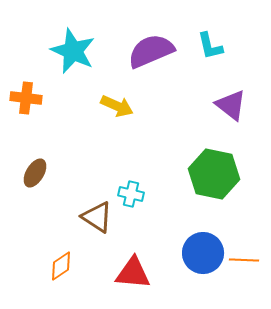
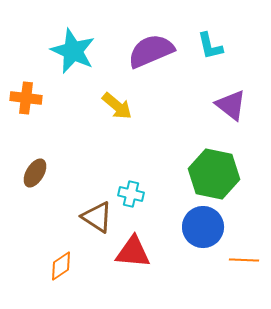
yellow arrow: rotated 16 degrees clockwise
blue circle: moved 26 px up
red triangle: moved 21 px up
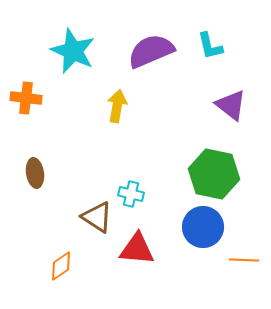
yellow arrow: rotated 120 degrees counterclockwise
brown ellipse: rotated 40 degrees counterclockwise
red triangle: moved 4 px right, 3 px up
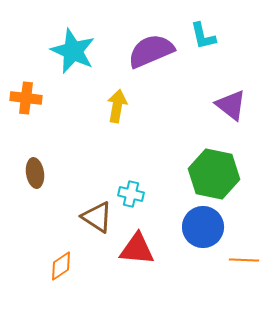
cyan L-shape: moved 7 px left, 10 px up
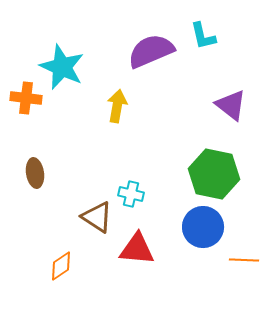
cyan star: moved 11 px left, 16 px down
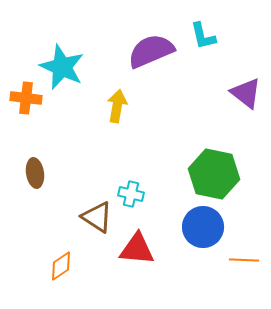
purple triangle: moved 15 px right, 12 px up
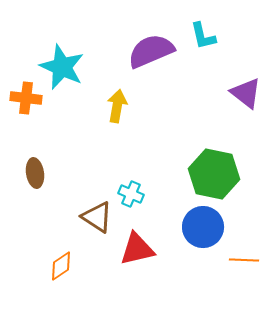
cyan cross: rotated 10 degrees clockwise
red triangle: rotated 18 degrees counterclockwise
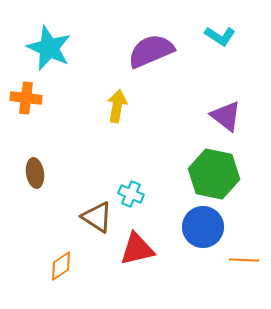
cyan L-shape: moved 17 px right; rotated 44 degrees counterclockwise
cyan star: moved 13 px left, 19 px up
purple triangle: moved 20 px left, 23 px down
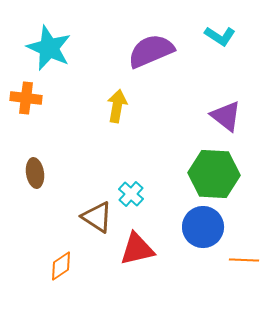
green hexagon: rotated 9 degrees counterclockwise
cyan cross: rotated 20 degrees clockwise
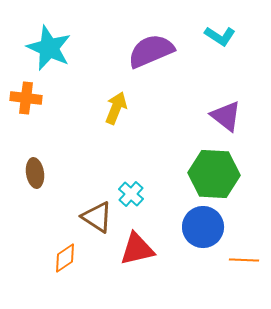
yellow arrow: moved 1 px left, 2 px down; rotated 12 degrees clockwise
orange diamond: moved 4 px right, 8 px up
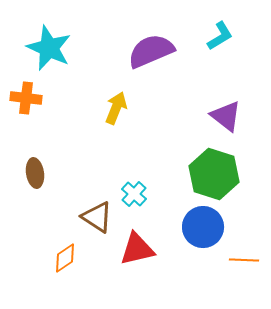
cyan L-shape: rotated 64 degrees counterclockwise
green hexagon: rotated 15 degrees clockwise
cyan cross: moved 3 px right
